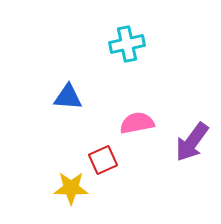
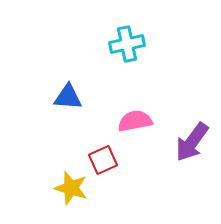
pink semicircle: moved 2 px left, 2 px up
yellow star: rotated 16 degrees clockwise
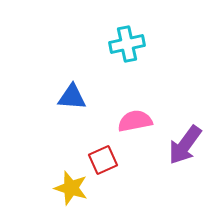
blue triangle: moved 4 px right
purple arrow: moved 7 px left, 3 px down
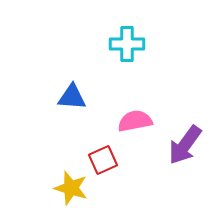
cyan cross: rotated 12 degrees clockwise
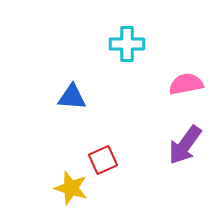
pink semicircle: moved 51 px right, 37 px up
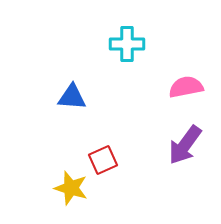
pink semicircle: moved 3 px down
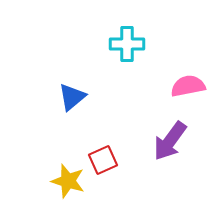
pink semicircle: moved 2 px right, 1 px up
blue triangle: rotated 44 degrees counterclockwise
purple arrow: moved 15 px left, 4 px up
yellow star: moved 3 px left, 7 px up
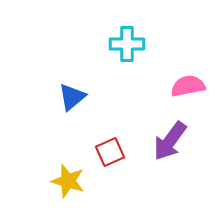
red square: moved 7 px right, 8 px up
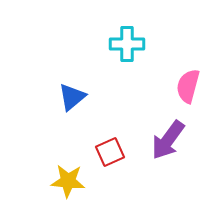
pink semicircle: rotated 64 degrees counterclockwise
purple arrow: moved 2 px left, 1 px up
yellow star: rotated 12 degrees counterclockwise
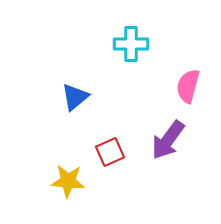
cyan cross: moved 4 px right
blue triangle: moved 3 px right
